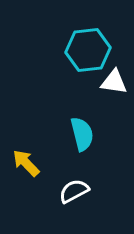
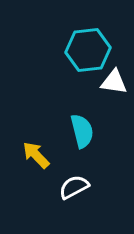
cyan semicircle: moved 3 px up
yellow arrow: moved 10 px right, 8 px up
white semicircle: moved 4 px up
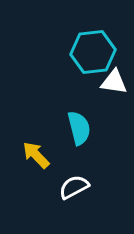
cyan hexagon: moved 5 px right, 2 px down
cyan semicircle: moved 3 px left, 3 px up
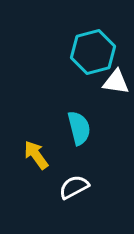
cyan hexagon: rotated 9 degrees counterclockwise
white triangle: moved 2 px right
yellow arrow: rotated 8 degrees clockwise
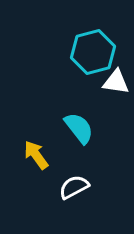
cyan semicircle: rotated 24 degrees counterclockwise
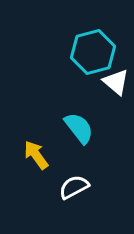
white triangle: rotated 32 degrees clockwise
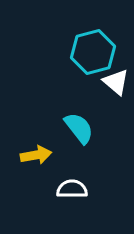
yellow arrow: rotated 116 degrees clockwise
white semicircle: moved 2 px left, 2 px down; rotated 28 degrees clockwise
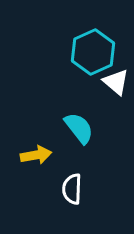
cyan hexagon: rotated 9 degrees counterclockwise
white semicircle: rotated 88 degrees counterclockwise
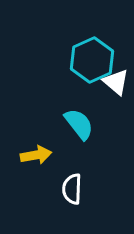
cyan hexagon: moved 1 px left, 8 px down
cyan semicircle: moved 4 px up
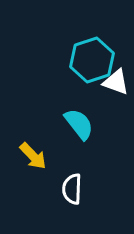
cyan hexagon: rotated 6 degrees clockwise
white triangle: rotated 20 degrees counterclockwise
yellow arrow: moved 3 px left, 1 px down; rotated 56 degrees clockwise
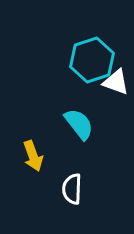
yellow arrow: rotated 24 degrees clockwise
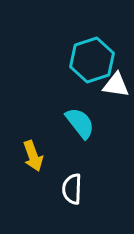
white triangle: moved 3 px down; rotated 12 degrees counterclockwise
cyan semicircle: moved 1 px right, 1 px up
